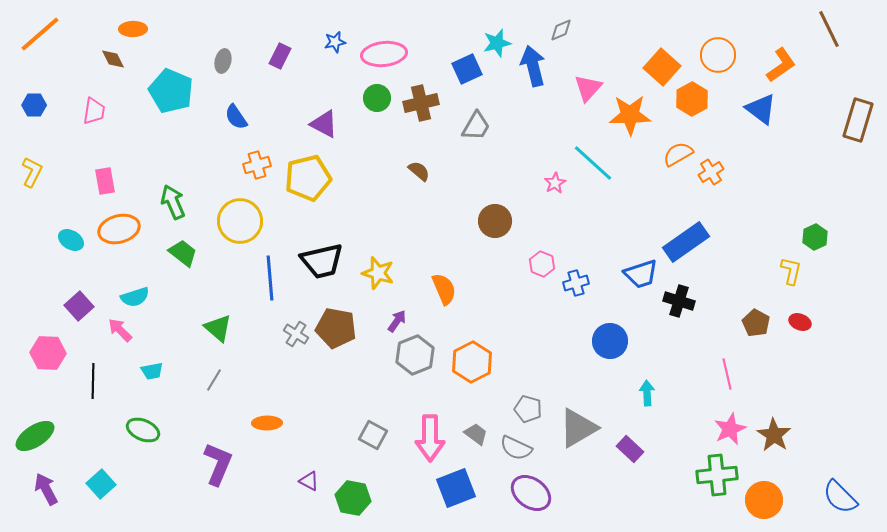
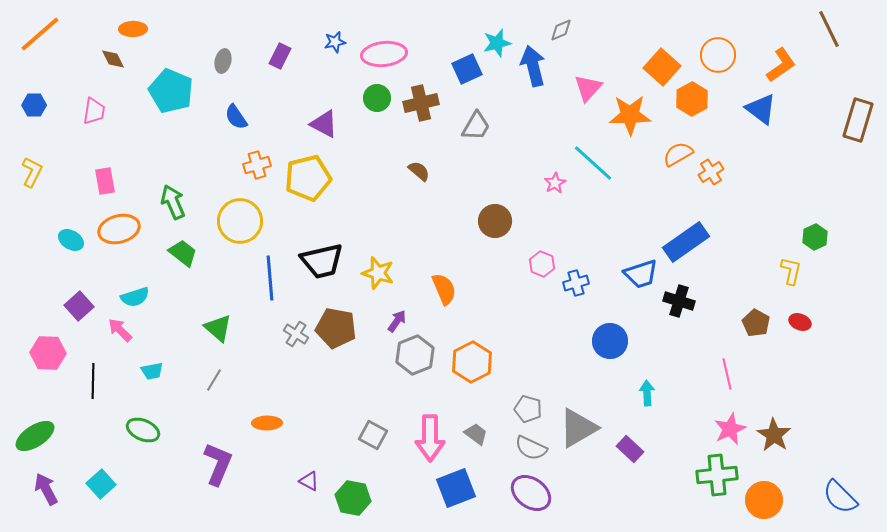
gray semicircle at (516, 448): moved 15 px right
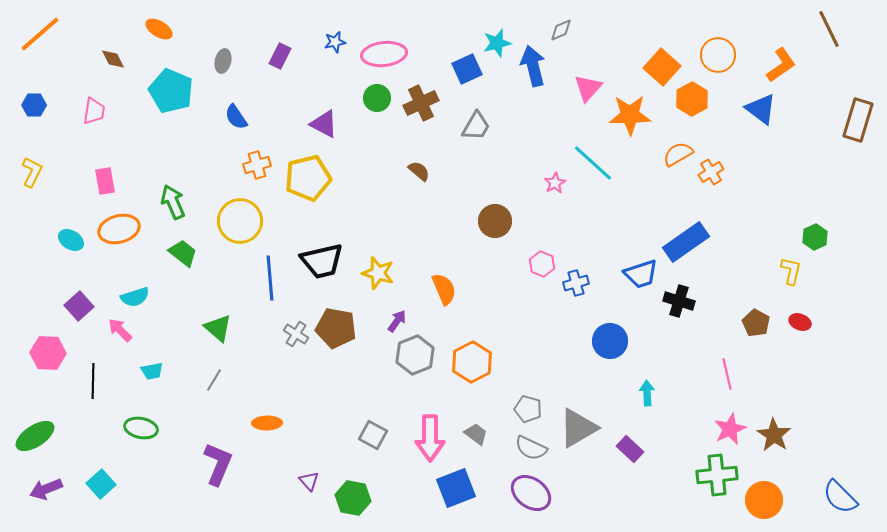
orange ellipse at (133, 29): moved 26 px right; rotated 32 degrees clockwise
brown cross at (421, 103): rotated 12 degrees counterclockwise
green ellipse at (143, 430): moved 2 px left, 2 px up; rotated 12 degrees counterclockwise
purple triangle at (309, 481): rotated 20 degrees clockwise
purple arrow at (46, 489): rotated 84 degrees counterclockwise
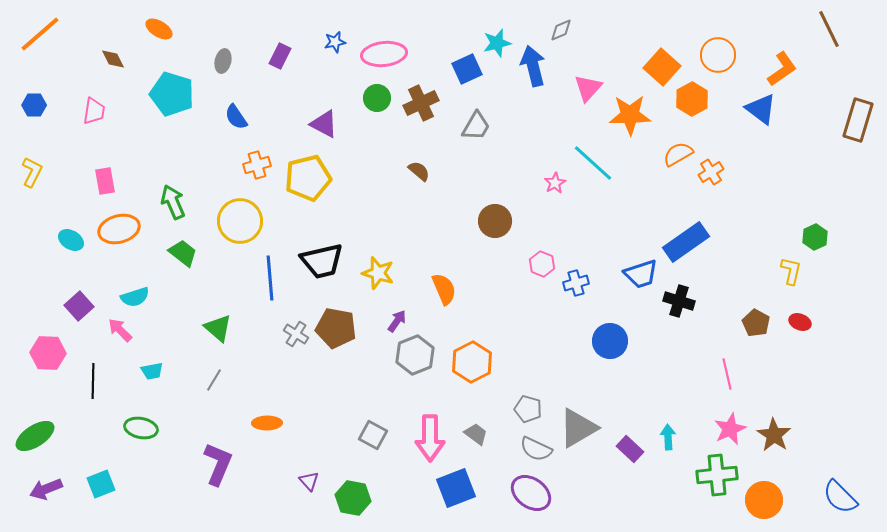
orange L-shape at (781, 65): moved 1 px right, 4 px down
cyan pentagon at (171, 91): moved 1 px right, 3 px down; rotated 6 degrees counterclockwise
cyan arrow at (647, 393): moved 21 px right, 44 px down
gray semicircle at (531, 448): moved 5 px right, 1 px down
cyan square at (101, 484): rotated 20 degrees clockwise
